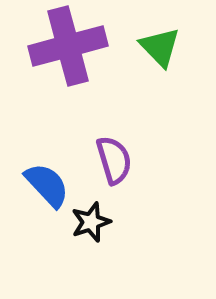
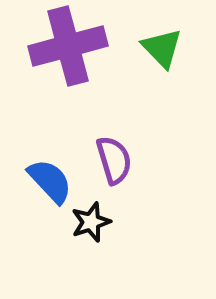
green triangle: moved 2 px right, 1 px down
blue semicircle: moved 3 px right, 4 px up
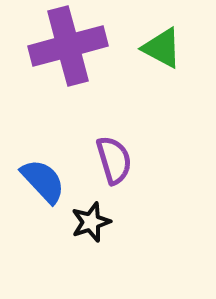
green triangle: rotated 18 degrees counterclockwise
blue semicircle: moved 7 px left
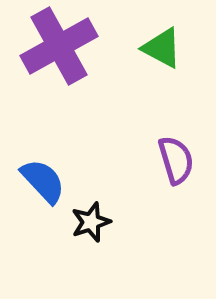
purple cross: moved 9 px left; rotated 14 degrees counterclockwise
purple semicircle: moved 62 px right
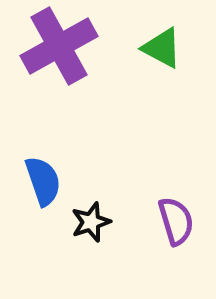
purple semicircle: moved 61 px down
blue semicircle: rotated 24 degrees clockwise
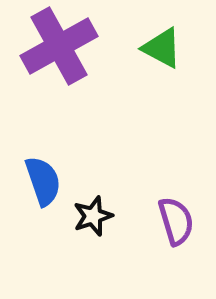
black star: moved 2 px right, 6 px up
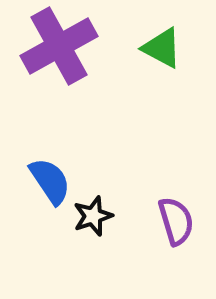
blue semicircle: moved 7 px right; rotated 15 degrees counterclockwise
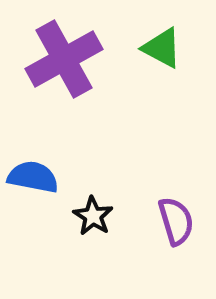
purple cross: moved 5 px right, 13 px down
blue semicircle: moved 17 px left, 4 px up; rotated 45 degrees counterclockwise
black star: rotated 21 degrees counterclockwise
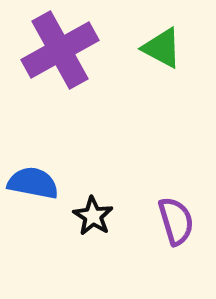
purple cross: moved 4 px left, 9 px up
blue semicircle: moved 6 px down
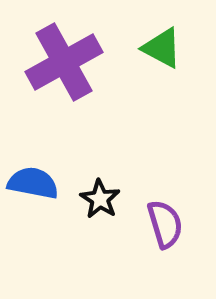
purple cross: moved 4 px right, 12 px down
black star: moved 7 px right, 17 px up
purple semicircle: moved 11 px left, 3 px down
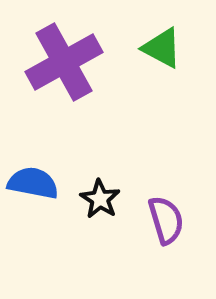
purple semicircle: moved 1 px right, 4 px up
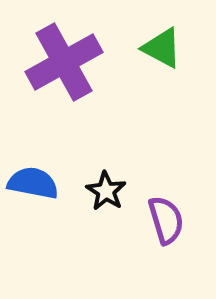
black star: moved 6 px right, 8 px up
